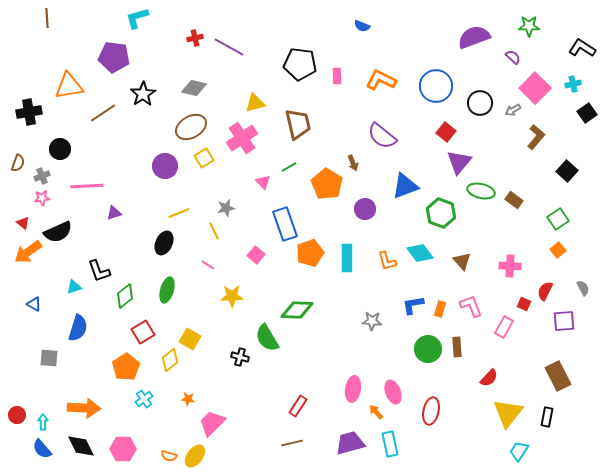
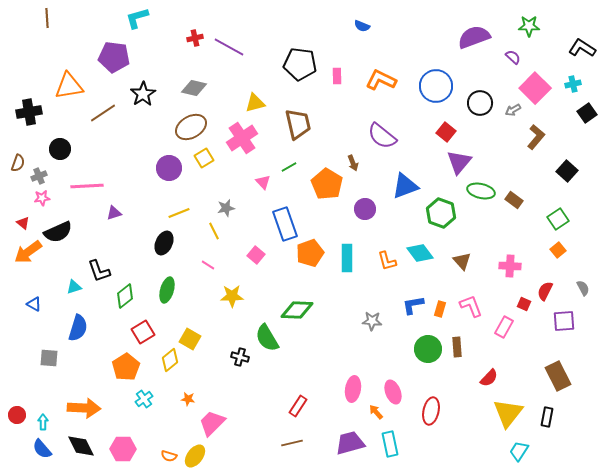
purple circle at (165, 166): moved 4 px right, 2 px down
gray cross at (42, 176): moved 3 px left
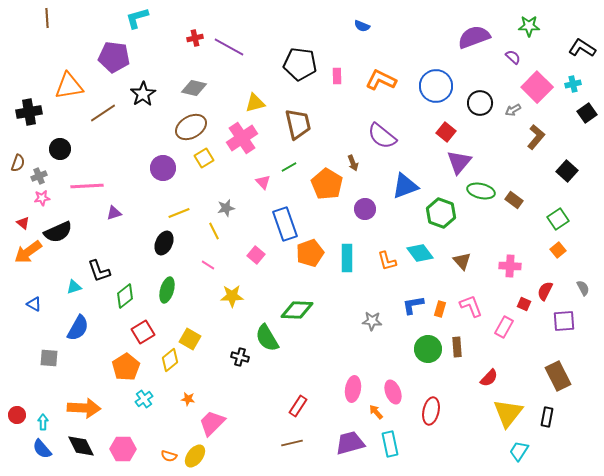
pink square at (535, 88): moved 2 px right, 1 px up
purple circle at (169, 168): moved 6 px left
blue semicircle at (78, 328): rotated 12 degrees clockwise
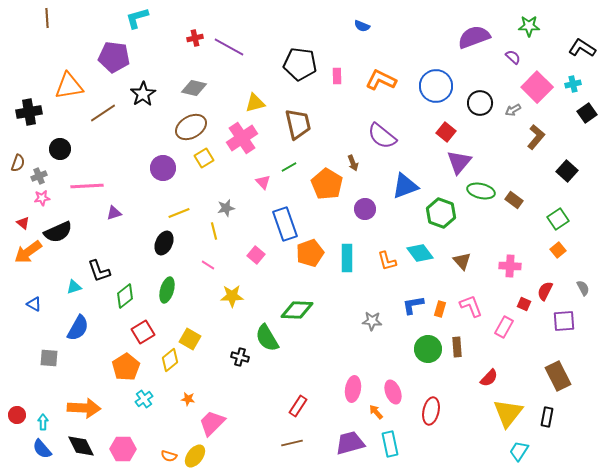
yellow line at (214, 231): rotated 12 degrees clockwise
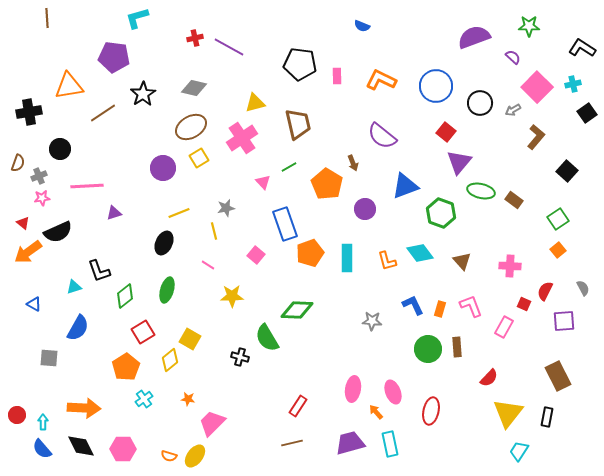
yellow square at (204, 158): moved 5 px left
blue L-shape at (413, 305): rotated 75 degrees clockwise
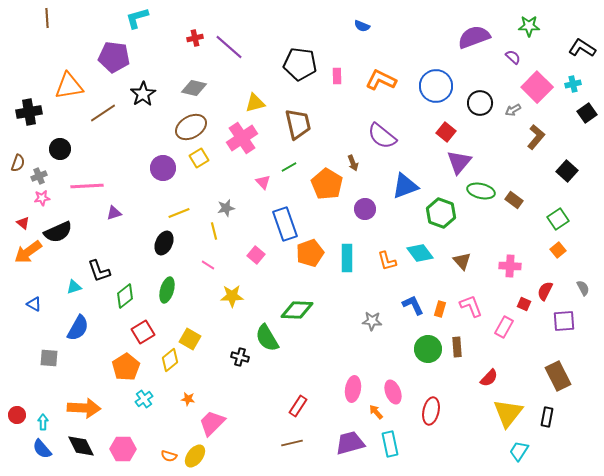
purple line at (229, 47): rotated 12 degrees clockwise
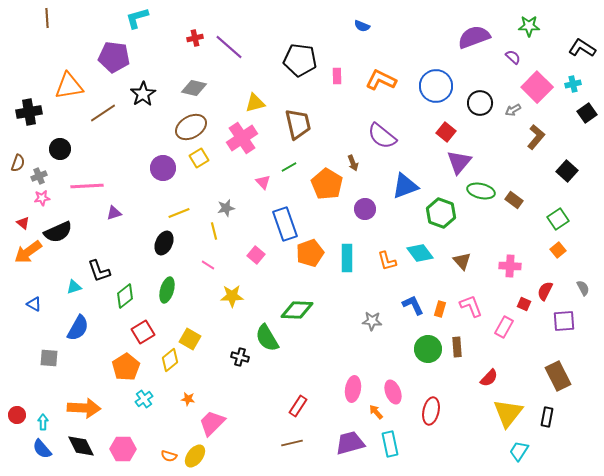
black pentagon at (300, 64): moved 4 px up
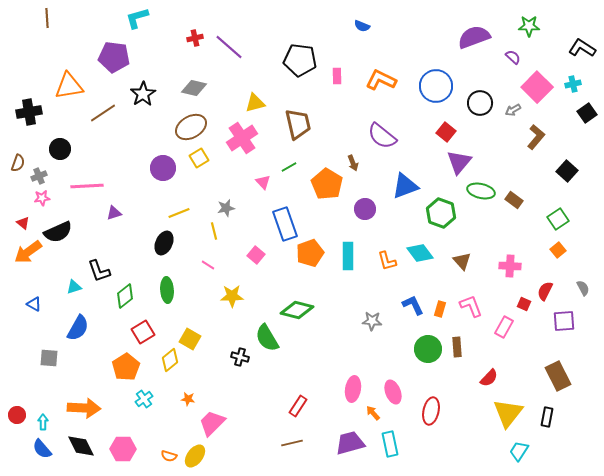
cyan rectangle at (347, 258): moved 1 px right, 2 px up
green ellipse at (167, 290): rotated 20 degrees counterclockwise
green diamond at (297, 310): rotated 12 degrees clockwise
orange arrow at (376, 412): moved 3 px left, 1 px down
